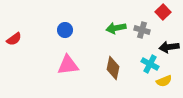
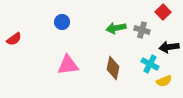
blue circle: moved 3 px left, 8 px up
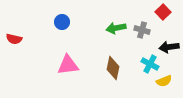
red semicircle: rotated 49 degrees clockwise
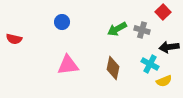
green arrow: moved 1 px right, 1 px down; rotated 18 degrees counterclockwise
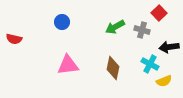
red square: moved 4 px left, 1 px down
green arrow: moved 2 px left, 2 px up
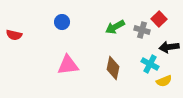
red square: moved 6 px down
red semicircle: moved 4 px up
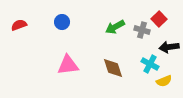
red semicircle: moved 5 px right, 10 px up; rotated 147 degrees clockwise
brown diamond: rotated 30 degrees counterclockwise
